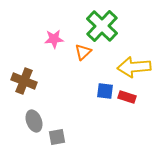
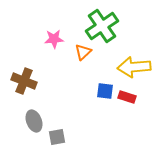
green cross: rotated 12 degrees clockwise
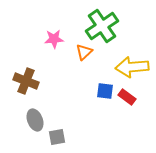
orange triangle: moved 1 px right
yellow arrow: moved 2 px left
brown cross: moved 2 px right
red rectangle: rotated 18 degrees clockwise
gray ellipse: moved 1 px right, 1 px up
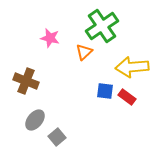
pink star: moved 4 px left, 1 px up; rotated 18 degrees clockwise
gray ellipse: rotated 60 degrees clockwise
gray square: rotated 30 degrees counterclockwise
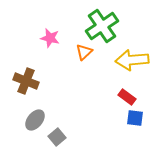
yellow arrow: moved 7 px up
blue square: moved 30 px right, 27 px down
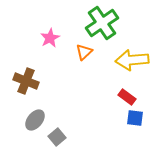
green cross: moved 3 px up
pink star: rotated 30 degrees clockwise
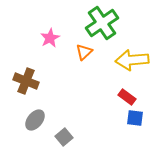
gray square: moved 7 px right
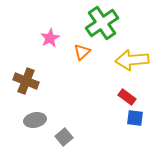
orange triangle: moved 2 px left
gray ellipse: rotated 40 degrees clockwise
